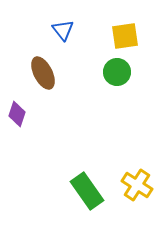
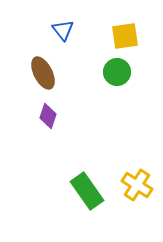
purple diamond: moved 31 px right, 2 px down
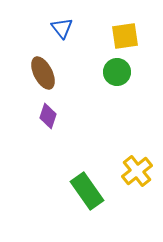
blue triangle: moved 1 px left, 2 px up
yellow cross: moved 14 px up; rotated 20 degrees clockwise
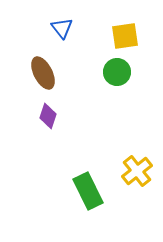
green rectangle: moved 1 px right; rotated 9 degrees clockwise
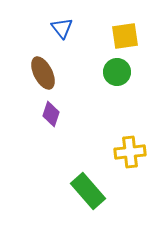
purple diamond: moved 3 px right, 2 px up
yellow cross: moved 7 px left, 19 px up; rotated 32 degrees clockwise
green rectangle: rotated 15 degrees counterclockwise
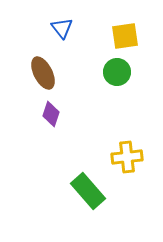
yellow cross: moved 3 px left, 5 px down
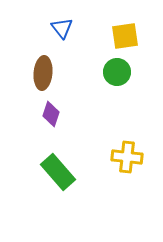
brown ellipse: rotated 32 degrees clockwise
yellow cross: rotated 12 degrees clockwise
green rectangle: moved 30 px left, 19 px up
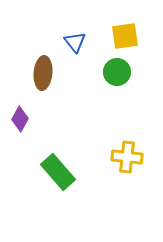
blue triangle: moved 13 px right, 14 px down
purple diamond: moved 31 px left, 5 px down; rotated 10 degrees clockwise
